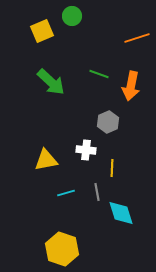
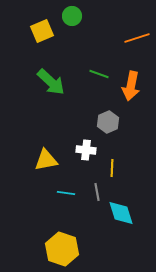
cyan line: rotated 24 degrees clockwise
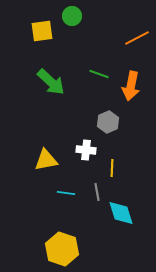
yellow square: rotated 15 degrees clockwise
orange line: rotated 10 degrees counterclockwise
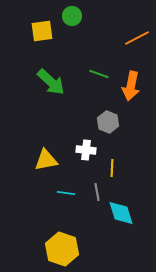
gray hexagon: rotated 15 degrees counterclockwise
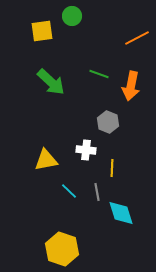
cyan line: moved 3 px right, 2 px up; rotated 36 degrees clockwise
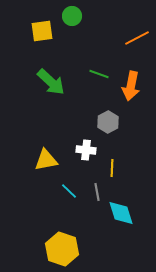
gray hexagon: rotated 10 degrees clockwise
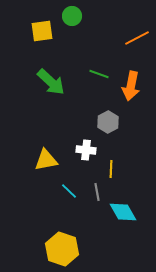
yellow line: moved 1 px left, 1 px down
cyan diamond: moved 2 px right, 1 px up; rotated 12 degrees counterclockwise
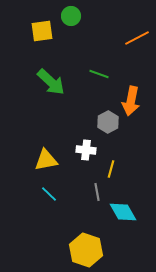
green circle: moved 1 px left
orange arrow: moved 15 px down
yellow line: rotated 12 degrees clockwise
cyan line: moved 20 px left, 3 px down
yellow hexagon: moved 24 px right, 1 px down
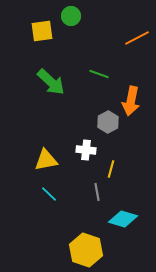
cyan diamond: moved 7 px down; rotated 44 degrees counterclockwise
